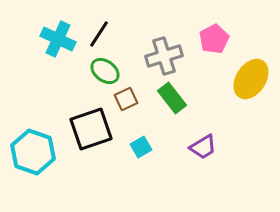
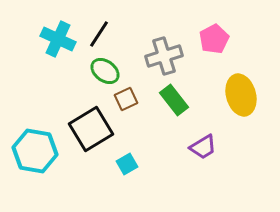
yellow ellipse: moved 10 px left, 16 px down; rotated 48 degrees counterclockwise
green rectangle: moved 2 px right, 2 px down
black square: rotated 12 degrees counterclockwise
cyan square: moved 14 px left, 17 px down
cyan hexagon: moved 2 px right, 1 px up; rotated 9 degrees counterclockwise
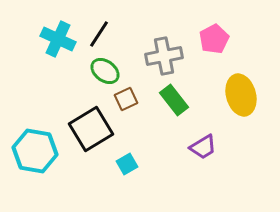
gray cross: rotated 6 degrees clockwise
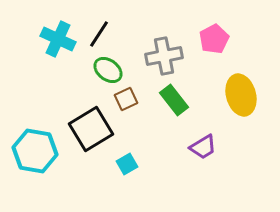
green ellipse: moved 3 px right, 1 px up
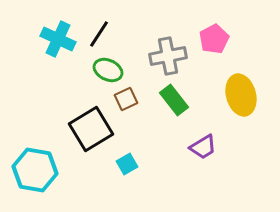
gray cross: moved 4 px right
green ellipse: rotated 12 degrees counterclockwise
cyan hexagon: moved 19 px down
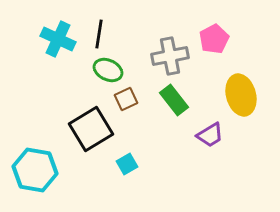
black line: rotated 24 degrees counterclockwise
gray cross: moved 2 px right
purple trapezoid: moved 7 px right, 12 px up
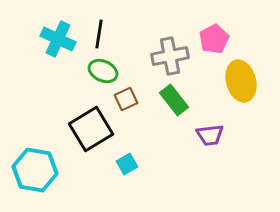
green ellipse: moved 5 px left, 1 px down
yellow ellipse: moved 14 px up
purple trapezoid: rotated 24 degrees clockwise
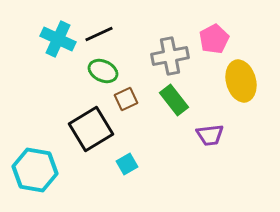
black line: rotated 56 degrees clockwise
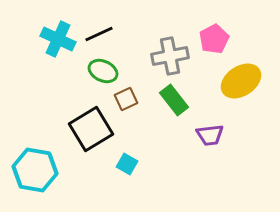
yellow ellipse: rotated 72 degrees clockwise
cyan square: rotated 30 degrees counterclockwise
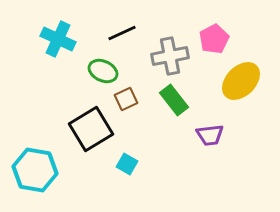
black line: moved 23 px right, 1 px up
yellow ellipse: rotated 12 degrees counterclockwise
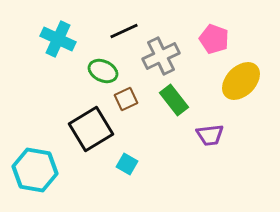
black line: moved 2 px right, 2 px up
pink pentagon: rotated 24 degrees counterclockwise
gray cross: moved 9 px left; rotated 15 degrees counterclockwise
